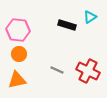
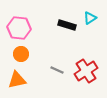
cyan triangle: moved 1 px down
pink hexagon: moved 1 px right, 2 px up
orange circle: moved 2 px right
red cross: moved 2 px left; rotated 30 degrees clockwise
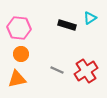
orange triangle: moved 1 px up
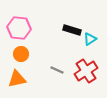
cyan triangle: moved 21 px down
black rectangle: moved 5 px right, 5 px down
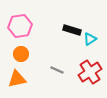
pink hexagon: moved 1 px right, 2 px up; rotated 15 degrees counterclockwise
red cross: moved 4 px right, 1 px down
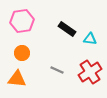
pink hexagon: moved 2 px right, 5 px up
black rectangle: moved 5 px left, 1 px up; rotated 18 degrees clockwise
cyan triangle: rotated 40 degrees clockwise
orange circle: moved 1 px right, 1 px up
orange triangle: rotated 18 degrees clockwise
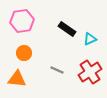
cyan triangle: rotated 32 degrees counterclockwise
orange circle: moved 2 px right
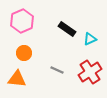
pink hexagon: rotated 15 degrees counterclockwise
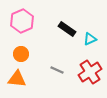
orange circle: moved 3 px left, 1 px down
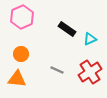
pink hexagon: moved 4 px up
